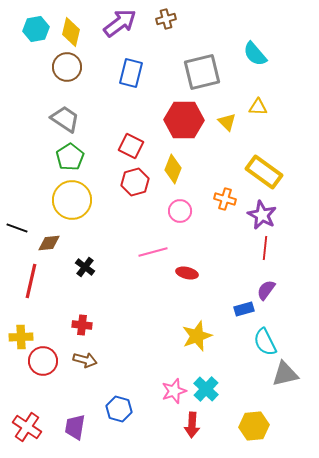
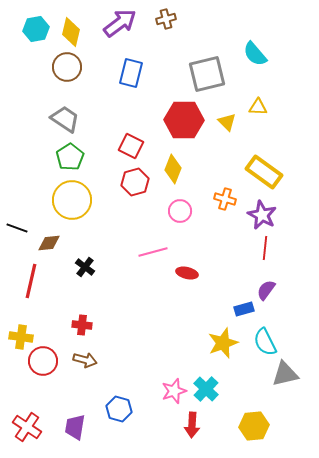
gray square at (202, 72): moved 5 px right, 2 px down
yellow star at (197, 336): moved 26 px right, 7 px down
yellow cross at (21, 337): rotated 10 degrees clockwise
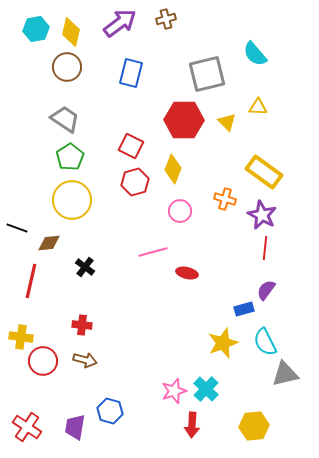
blue hexagon at (119, 409): moved 9 px left, 2 px down
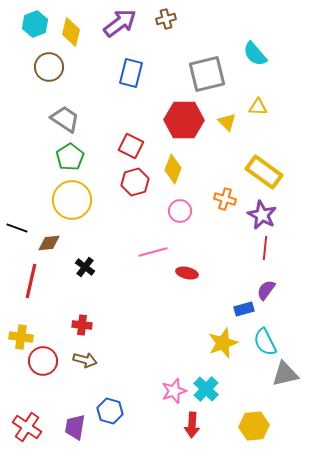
cyan hexagon at (36, 29): moved 1 px left, 5 px up; rotated 10 degrees counterclockwise
brown circle at (67, 67): moved 18 px left
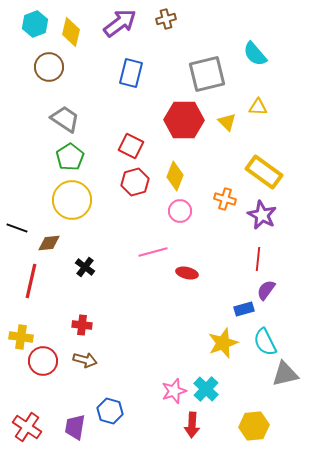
yellow diamond at (173, 169): moved 2 px right, 7 px down
red line at (265, 248): moved 7 px left, 11 px down
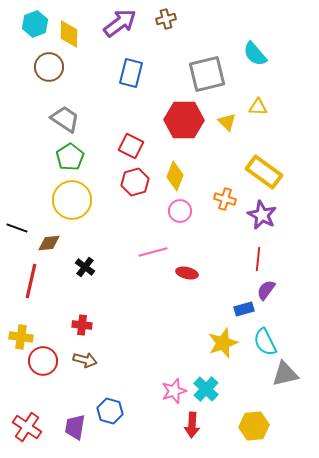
yellow diamond at (71, 32): moved 2 px left, 2 px down; rotated 12 degrees counterclockwise
